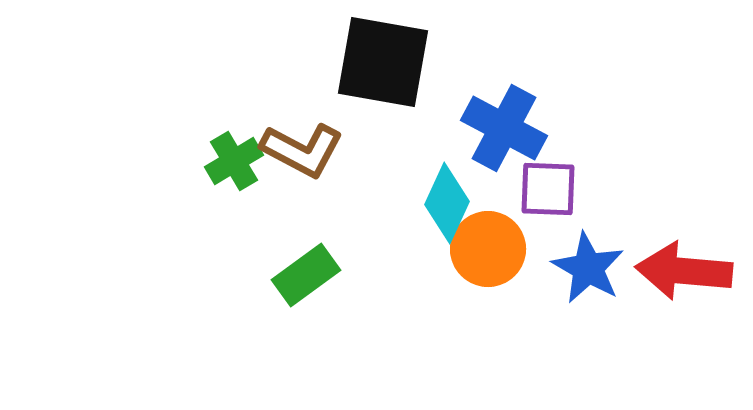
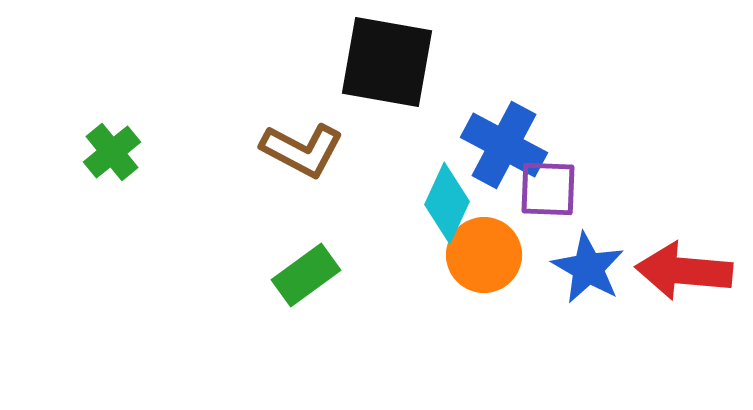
black square: moved 4 px right
blue cross: moved 17 px down
green cross: moved 122 px left, 9 px up; rotated 8 degrees counterclockwise
orange circle: moved 4 px left, 6 px down
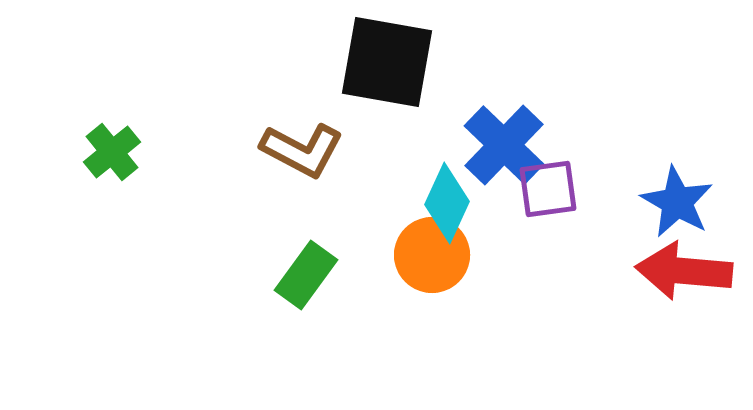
blue cross: rotated 16 degrees clockwise
purple square: rotated 10 degrees counterclockwise
orange circle: moved 52 px left
blue star: moved 89 px right, 66 px up
green rectangle: rotated 18 degrees counterclockwise
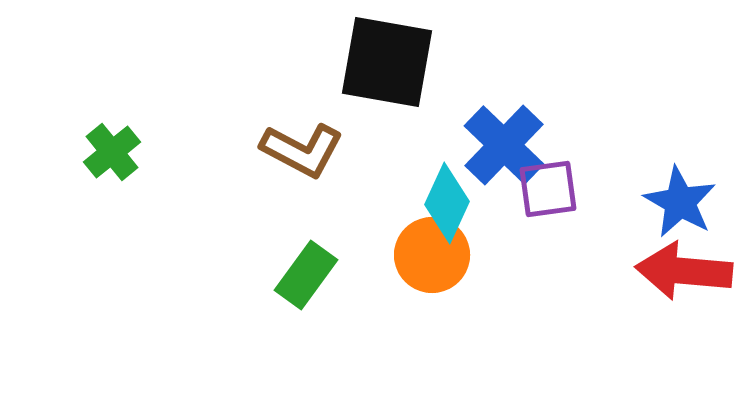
blue star: moved 3 px right
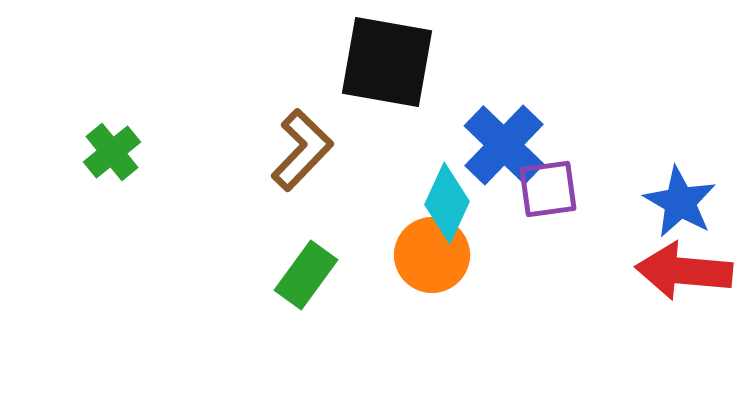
brown L-shape: rotated 74 degrees counterclockwise
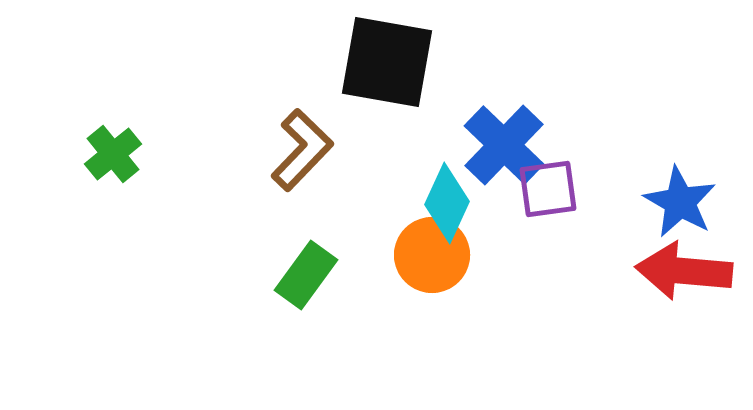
green cross: moved 1 px right, 2 px down
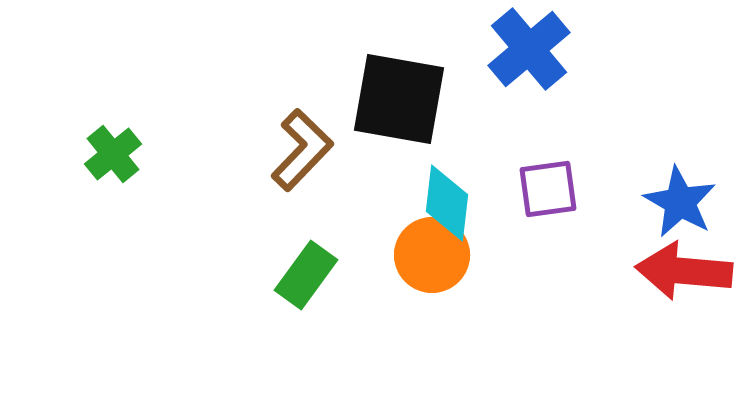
black square: moved 12 px right, 37 px down
blue cross: moved 25 px right, 96 px up; rotated 6 degrees clockwise
cyan diamond: rotated 18 degrees counterclockwise
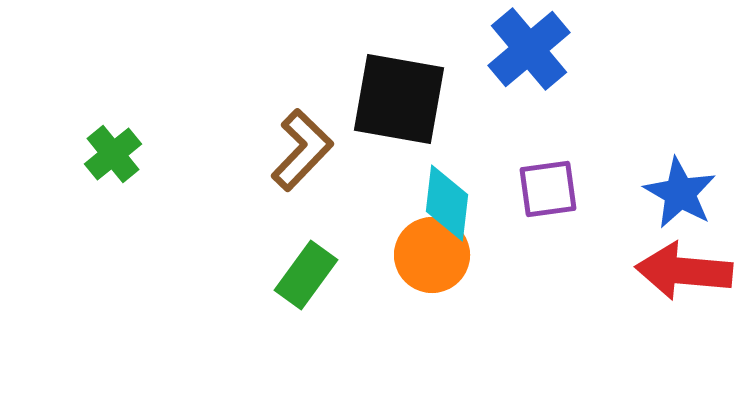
blue star: moved 9 px up
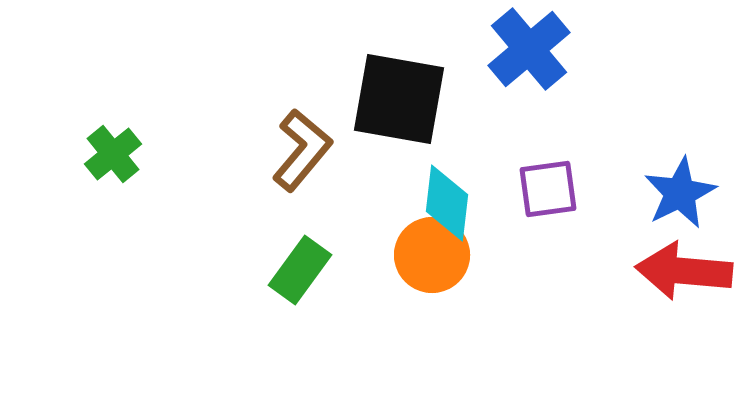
brown L-shape: rotated 4 degrees counterclockwise
blue star: rotated 16 degrees clockwise
green rectangle: moved 6 px left, 5 px up
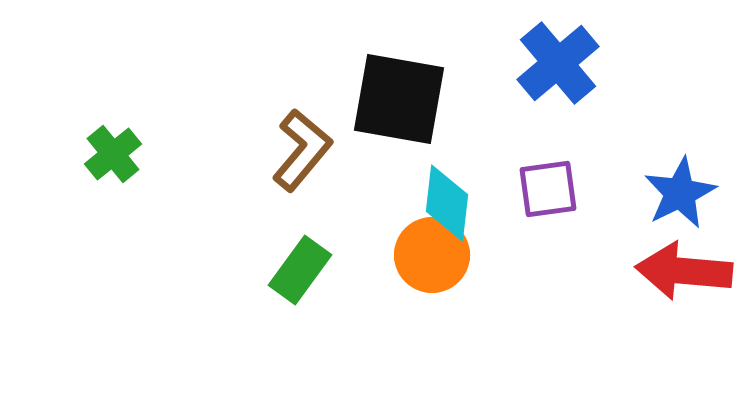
blue cross: moved 29 px right, 14 px down
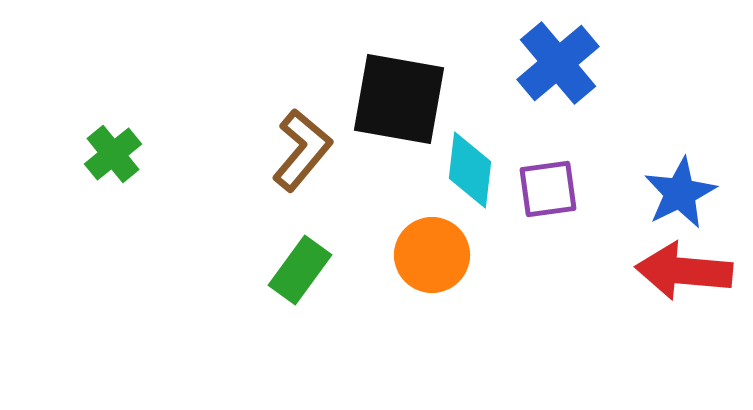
cyan diamond: moved 23 px right, 33 px up
